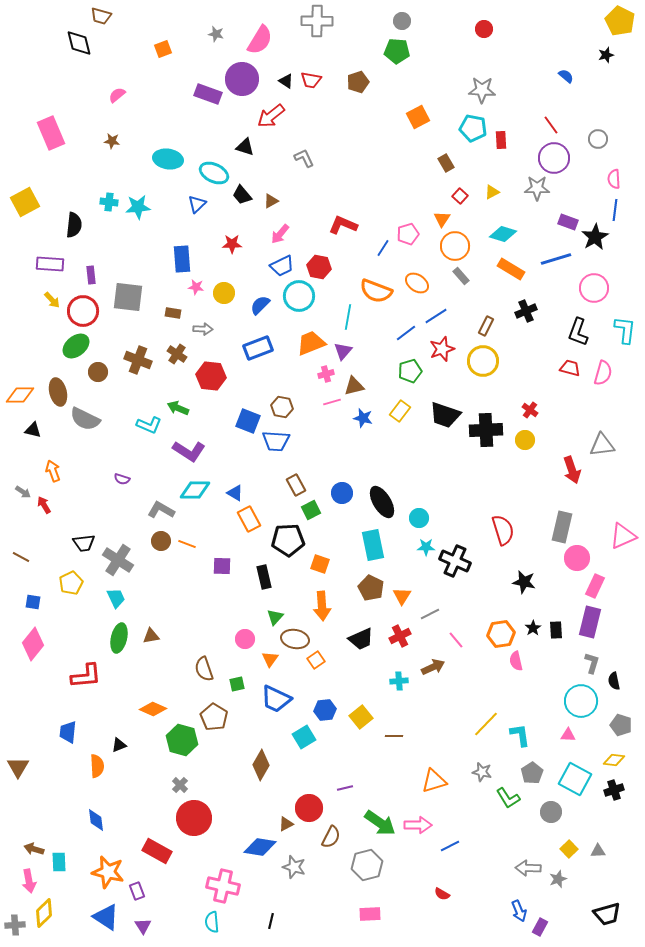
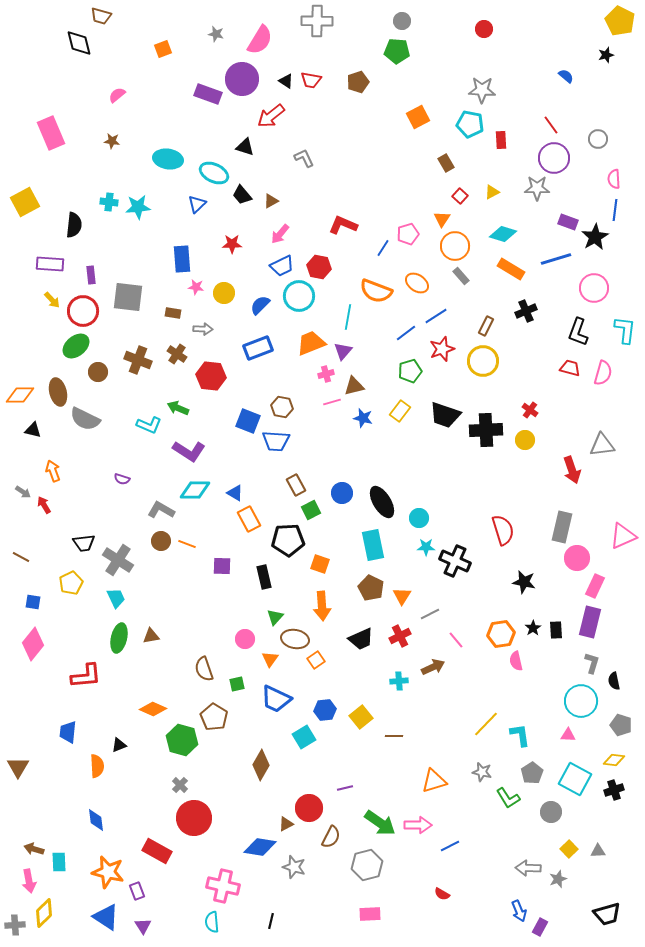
cyan pentagon at (473, 128): moved 3 px left, 4 px up
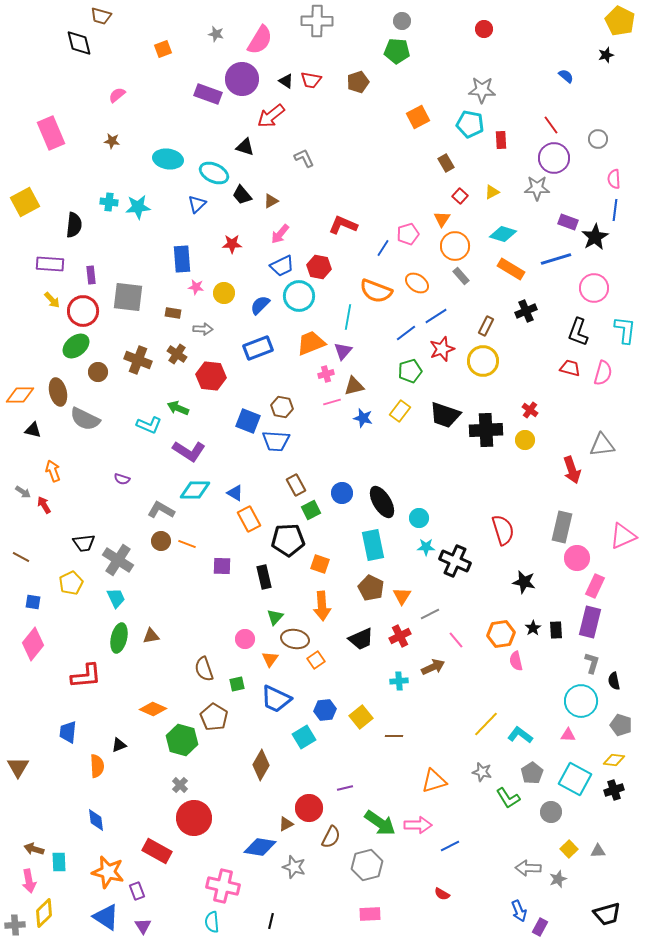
cyan L-shape at (520, 735): rotated 45 degrees counterclockwise
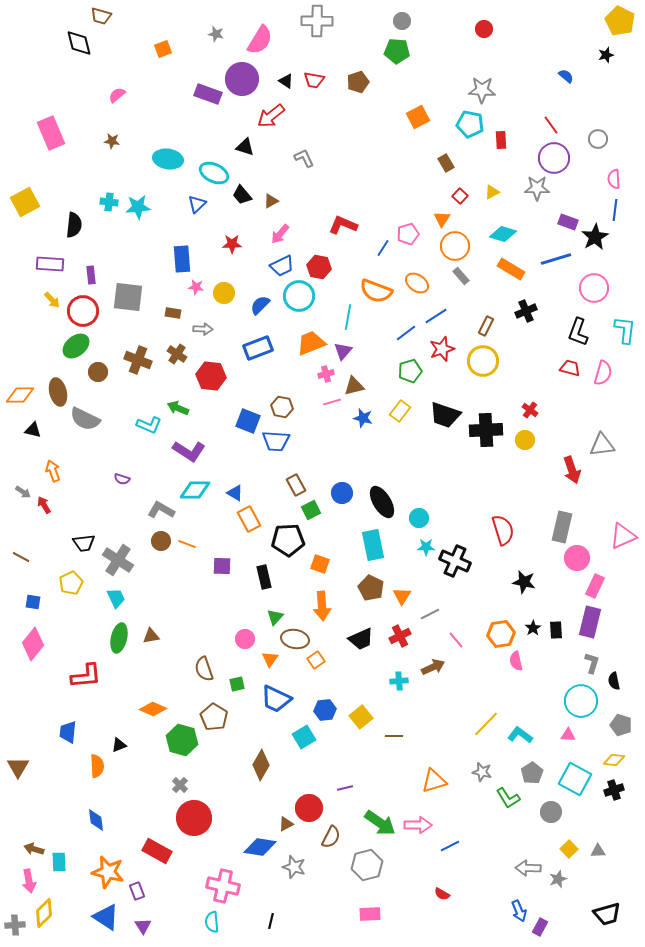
red trapezoid at (311, 80): moved 3 px right
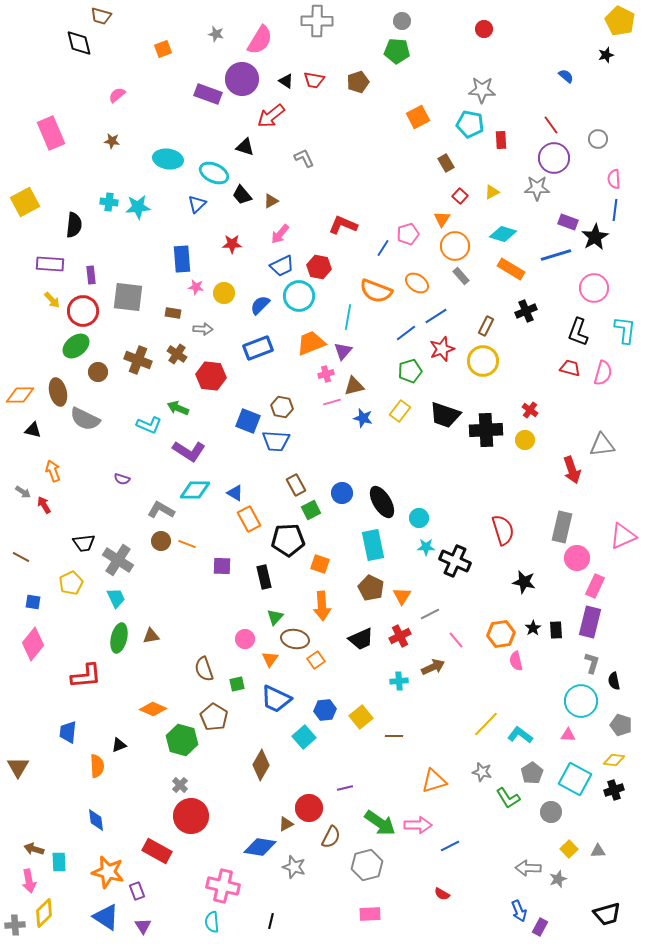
blue line at (556, 259): moved 4 px up
cyan square at (304, 737): rotated 10 degrees counterclockwise
red circle at (194, 818): moved 3 px left, 2 px up
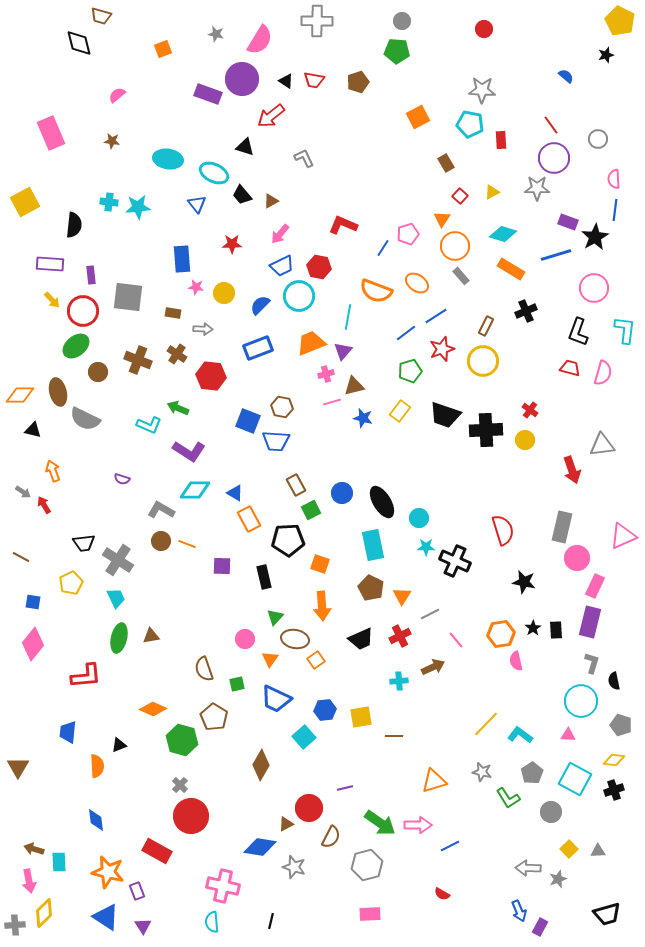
blue triangle at (197, 204): rotated 24 degrees counterclockwise
yellow square at (361, 717): rotated 30 degrees clockwise
